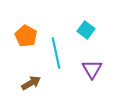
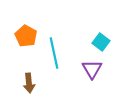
cyan square: moved 15 px right, 12 px down
cyan line: moved 2 px left
brown arrow: moved 2 px left; rotated 114 degrees clockwise
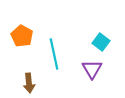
orange pentagon: moved 4 px left
cyan line: moved 1 px down
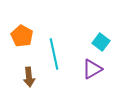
purple triangle: rotated 30 degrees clockwise
brown arrow: moved 6 px up
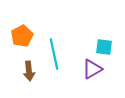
orange pentagon: rotated 15 degrees clockwise
cyan square: moved 3 px right, 5 px down; rotated 30 degrees counterclockwise
brown arrow: moved 6 px up
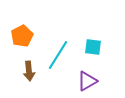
cyan square: moved 11 px left
cyan line: moved 4 px right, 1 px down; rotated 44 degrees clockwise
purple triangle: moved 5 px left, 12 px down
